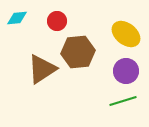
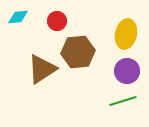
cyan diamond: moved 1 px right, 1 px up
yellow ellipse: rotated 64 degrees clockwise
purple circle: moved 1 px right
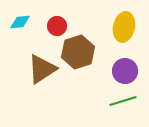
cyan diamond: moved 2 px right, 5 px down
red circle: moved 5 px down
yellow ellipse: moved 2 px left, 7 px up
brown hexagon: rotated 12 degrees counterclockwise
purple circle: moved 2 px left
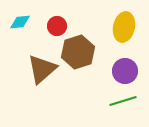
brown triangle: rotated 8 degrees counterclockwise
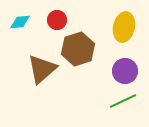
red circle: moved 6 px up
brown hexagon: moved 3 px up
green line: rotated 8 degrees counterclockwise
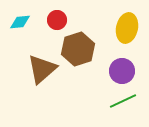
yellow ellipse: moved 3 px right, 1 px down
purple circle: moved 3 px left
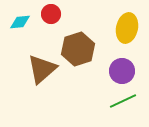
red circle: moved 6 px left, 6 px up
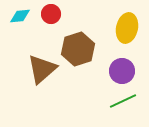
cyan diamond: moved 6 px up
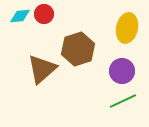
red circle: moved 7 px left
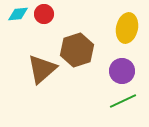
cyan diamond: moved 2 px left, 2 px up
brown hexagon: moved 1 px left, 1 px down
